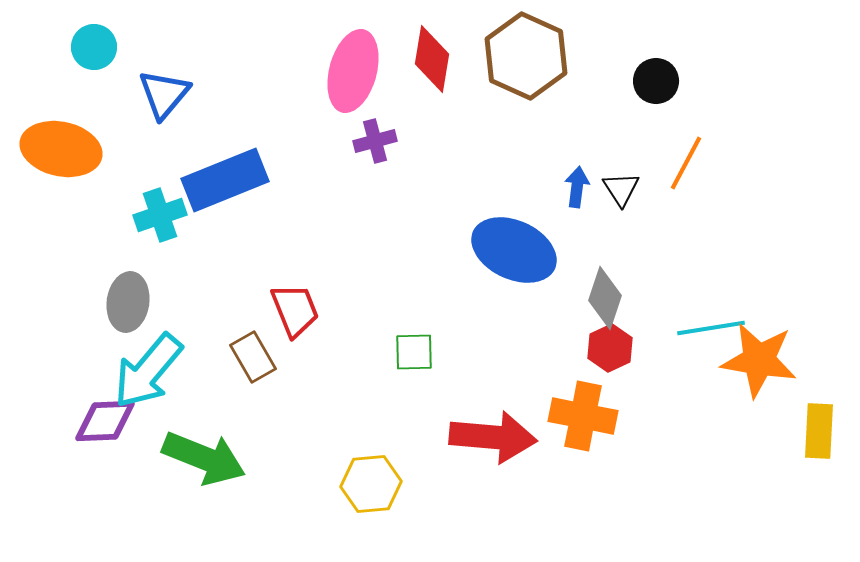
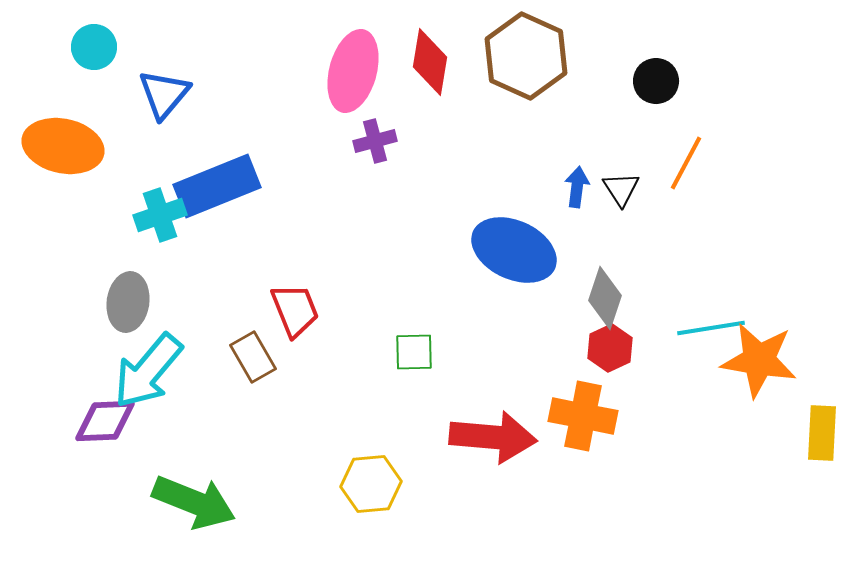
red diamond: moved 2 px left, 3 px down
orange ellipse: moved 2 px right, 3 px up
blue rectangle: moved 8 px left, 6 px down
yellow rectangle: moved 3 px right, 2 px down
green arrow: moved 10 px left, 44 px down
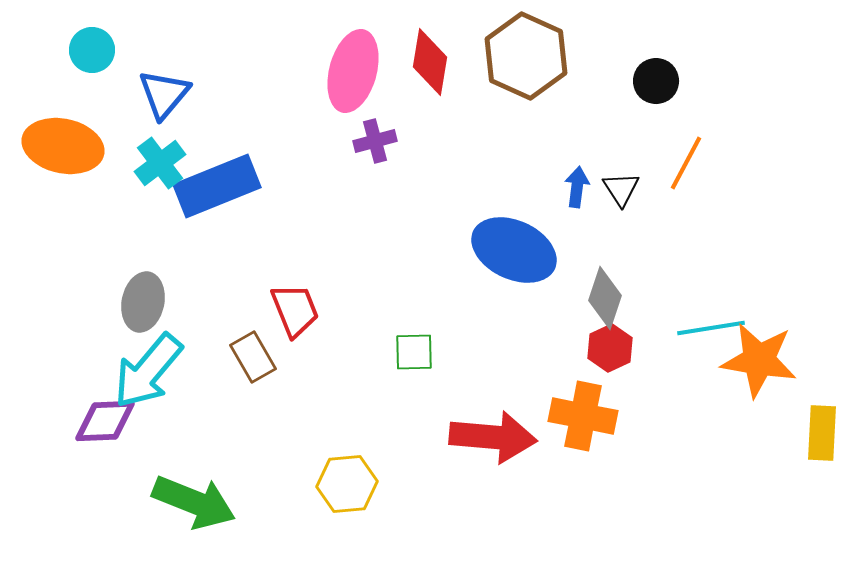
cyan circle: moved 2 px left, 3 px down
cyan cross: moved 52 px up; rotated 18 degrees counterclockwise
gray ellipse: moved 15 px right; rotated 4 degrees clockwise
yellow hexagon: moved 24 px left
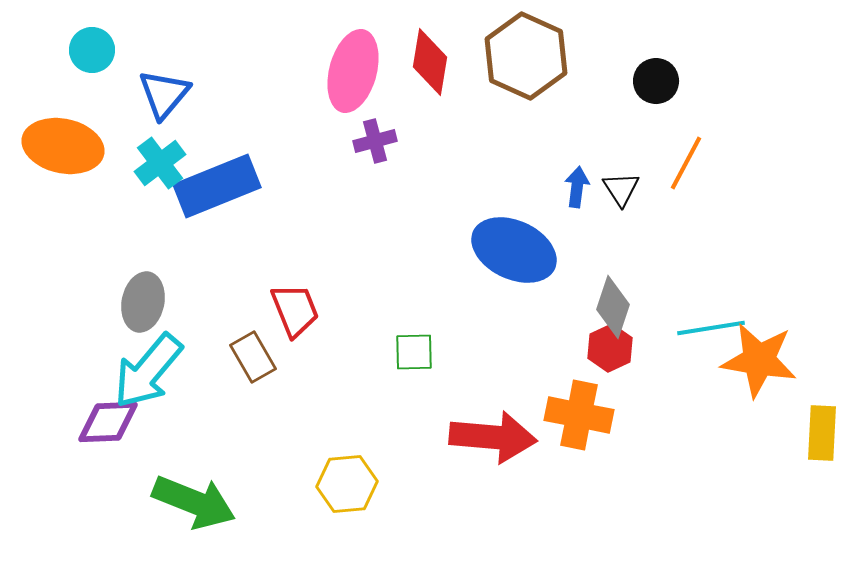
gray diamond: moved 8 px right, 9 px down
orange cross: moved 4 px left, 1 px up
purple diamond: moved 3 px right, 1 px down
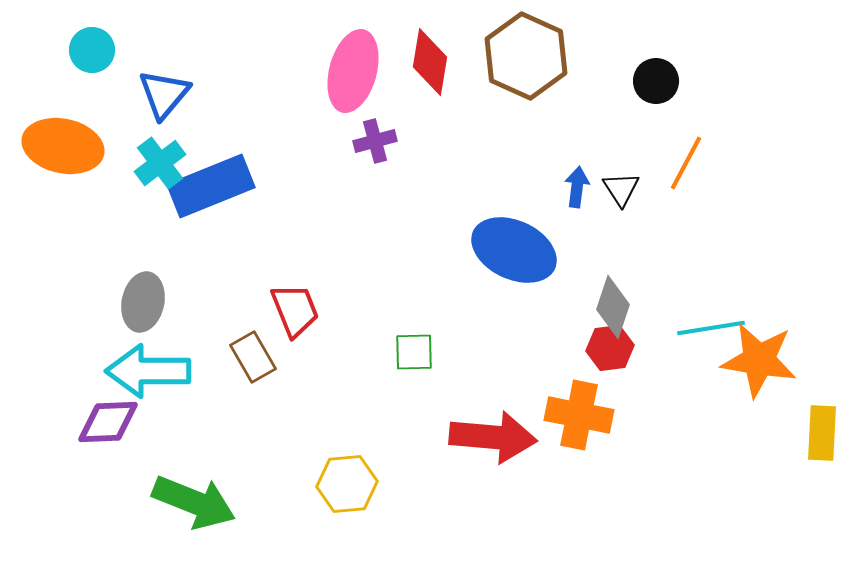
blue rectangle: moved 6 px left
red hexagon: rotated 18 degrees clockwise
cyan arrow: rotated 50 degrees clockwise
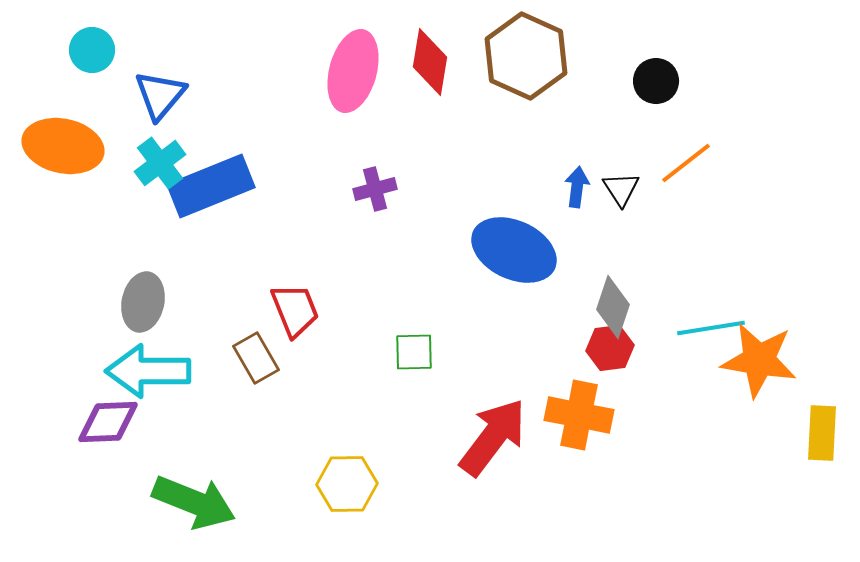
blue triangle: moved 4 px left, 1 px down
purple cross: moved 48 px down
orange line: rotated 24 degrees clockwise
brown rectangle: moved 3 px right, 1 px down
red arrow: rotated 58 degrees counterclockwise
yellow hexagon: rotated 4 degrees clockwise
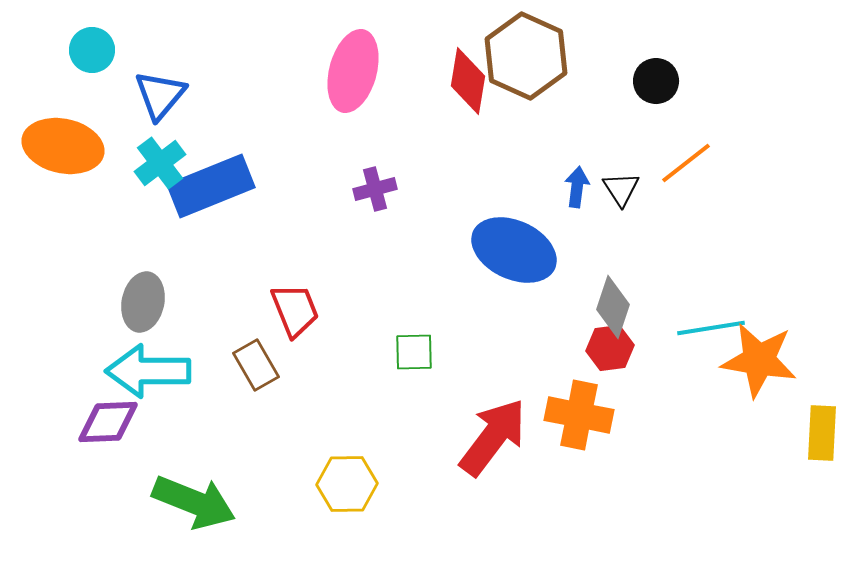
red diamond: moved 38 px right, 19 px down
brown rectangle: moved 7 px down
